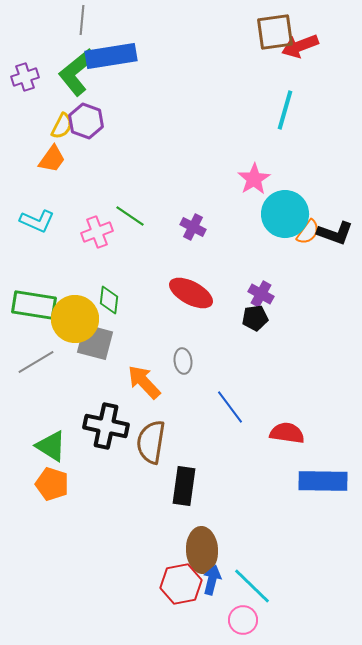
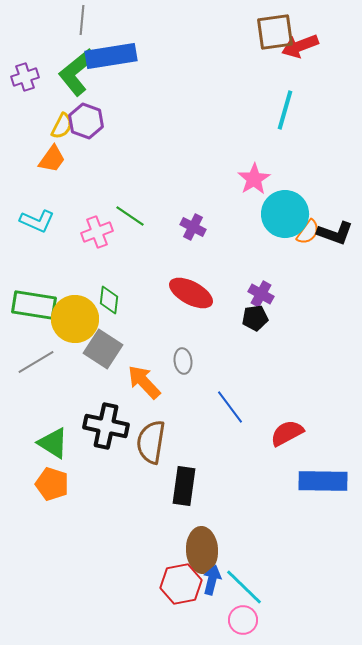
gray square at (95, 342): moved 8 px right, 7 px down; rotated 18 degrees clockwise
red semicircle at (287, 433): rotated 36 degrees counterclockwise
green triangle at (51, 446): moved 2 px right, 3 px up
cyan line at (252, 586): moved 8 px left, 1 px down
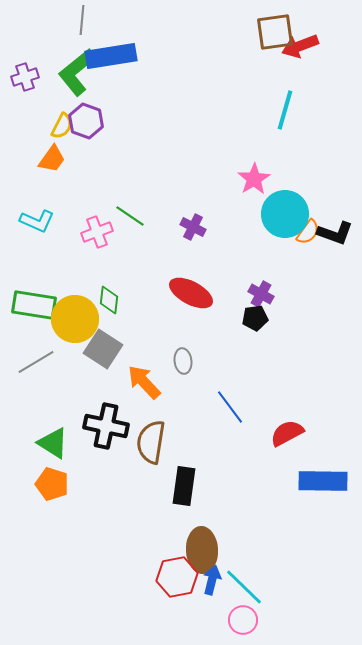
red hexagon at (181, 584): moved 4 px left, 7 px up
